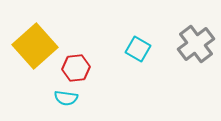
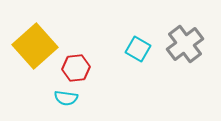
gray cross: moved 11 px left
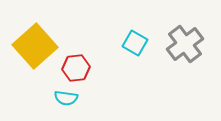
cyan square: moved 3 px left, 6 px up
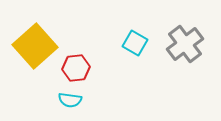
cyan semicircle: moved 4 px right, 2 px down
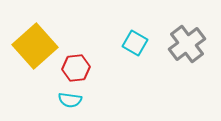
gray cross: moved 2 px right
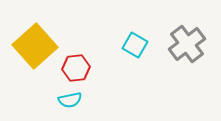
cyan square: moved 2 px down
cyan semicircle: rotated 20 degrees counterclockwise
